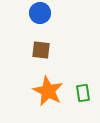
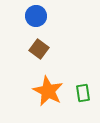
blue circle: moved 4 px left, 3 px down
brown square: moved 2 px left, 1 px up; rotated 30 degrees clockwise
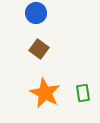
blue circle: moved 3 px up
orange star: moved 3 px left, 2 px down
